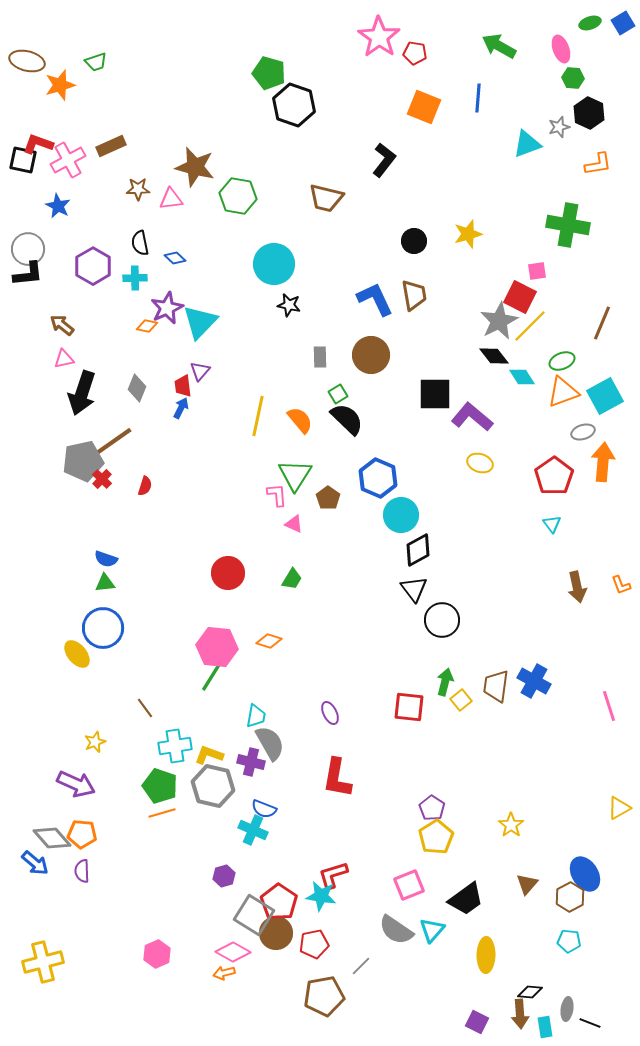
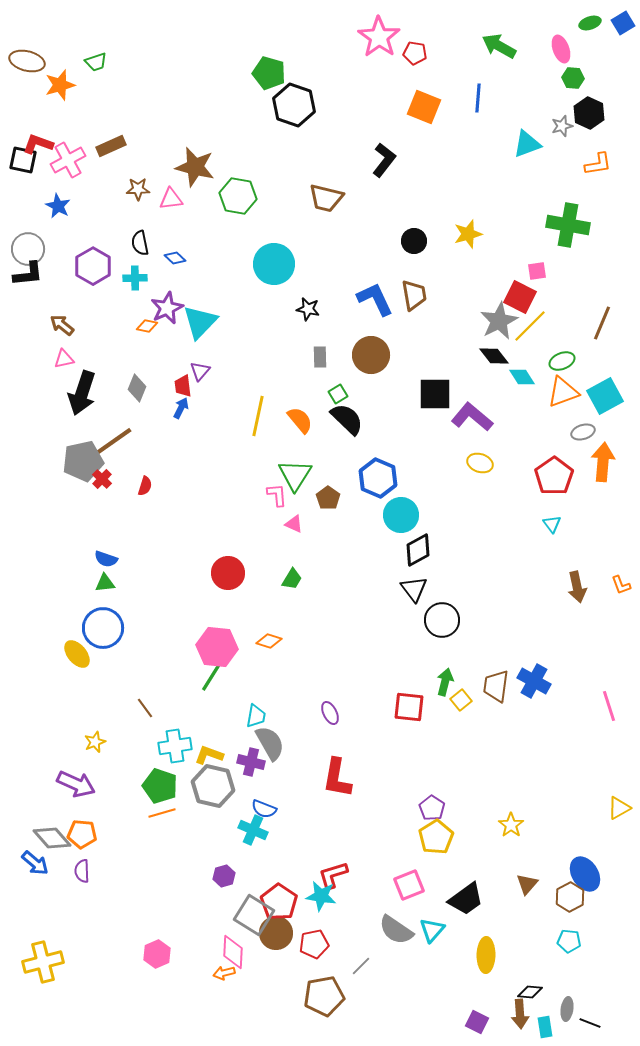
gray star at (559, 127): moved 3 px right, 1 px up
black star at (289, 305): moved 19 px right, 4 px down
pink diamond at (233, 952): rotated 64 degrees clockwise
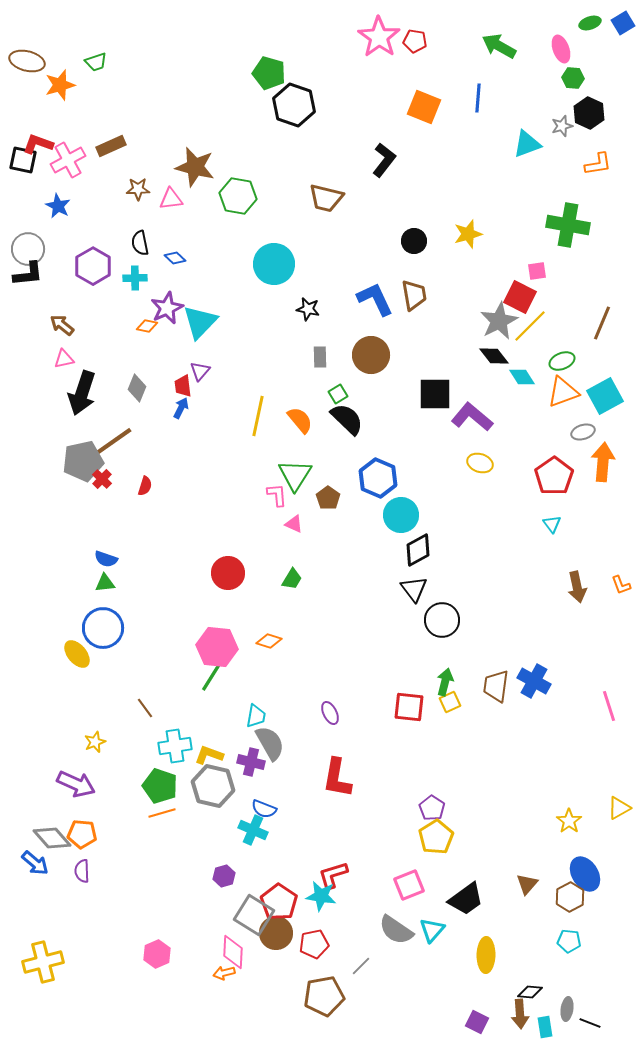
red pentagon at (415, 53): moved 12 px up
yellow square at (461, 700): moved 11 px left, 2 px down; rotated 15 degrees clockwise
yellow star at (511, 825): moved 58 px right, 4 px up
